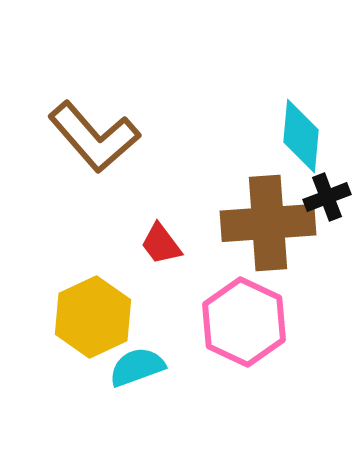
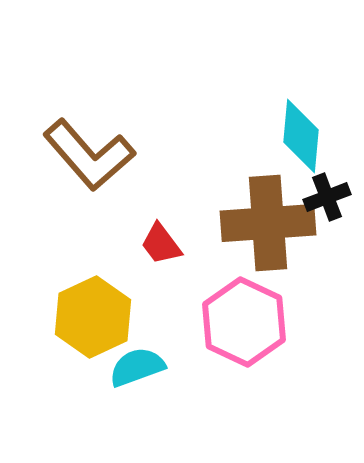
brown L-shape: moved 5 px left, 18 px down
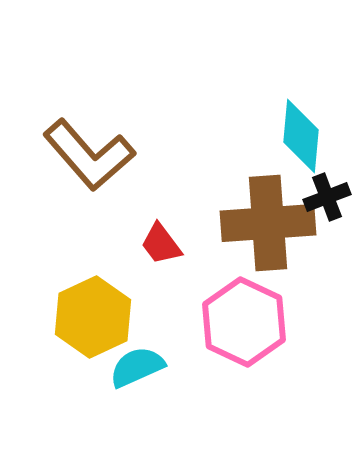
cyan semicircle: rotated 4 degrees counterclockwise
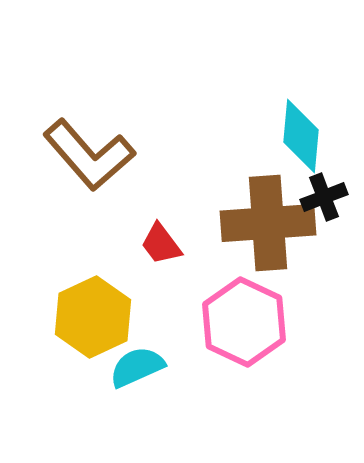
black cross: moved 3 px left
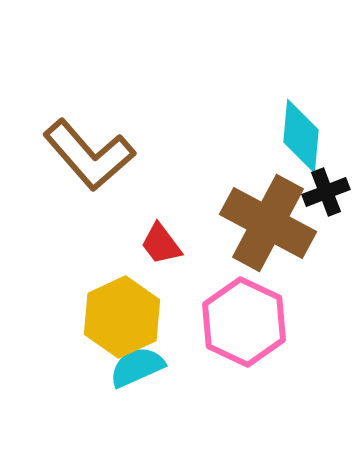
black cross: moved 2 px right, 5 px up
brown cross: rotated 32 degrees clockwise
yellow hexagon: moved 29 px right
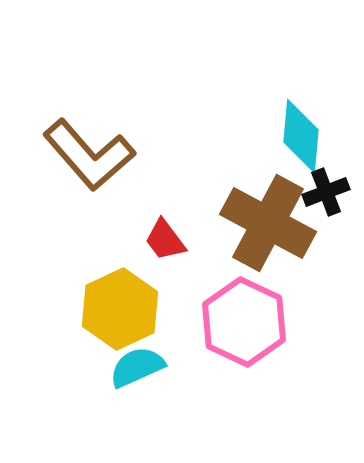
red trapezoid: moved 4 px right, 4 px up
yellow hexagon: moved 2 px left, 8 px up
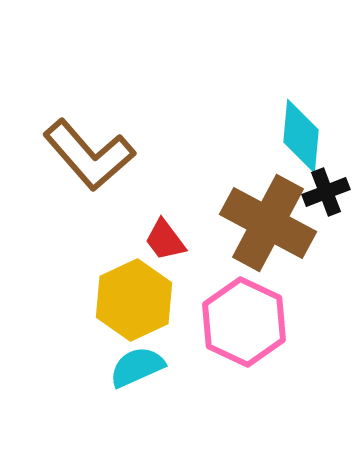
yellow hexagon: moved 14 px right, 9 px up
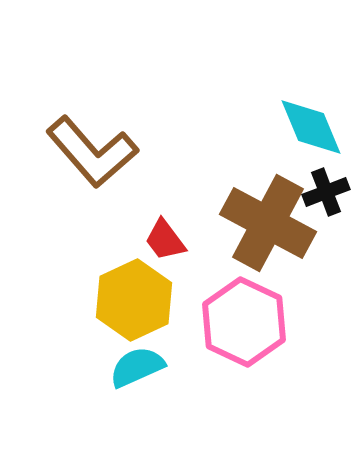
cyan diamond: moved 10 px right, 9 px up; rotated 28 degrees counterclockwise
brown L-shape: moved 3 px right, 3 px up
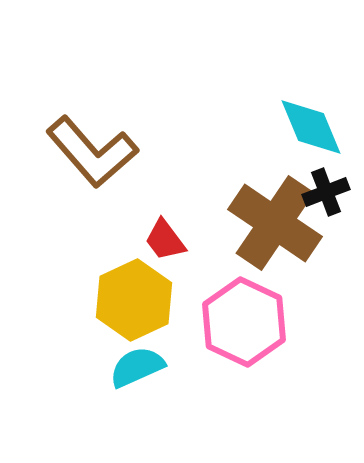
brown cross: moved 7 px right; rotated 6 degrees clockwise
